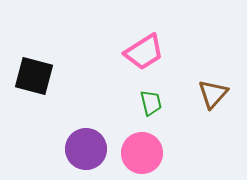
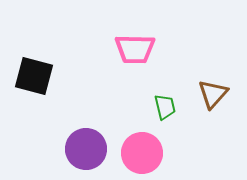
pink trapezoid: moved 9 px left, 3 px up; rotated 33 degrees clockwise
green trapezoid: moved 14 px right, 4 px down
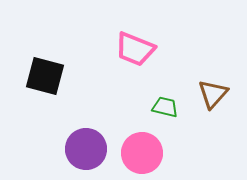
pink trapezoid: rotated 21 degrees clockwise
black square: moved 11 px right
green trapezoid: rotated 64 degrees counterclockwise
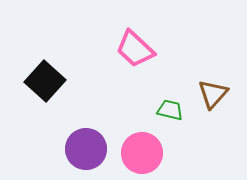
pink trapezoid: rotated 21 degrees clockwise
black square: moved 5 px down; rotated 27 degrees clockwise
green trapezoid: moved 5 px right, 3 px down
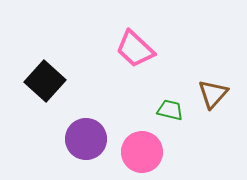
purple circle: moved 10 px up
pink circle: moved 1 px up
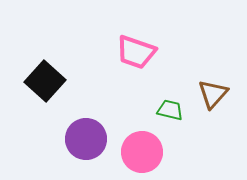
pink trapezoid: moved 1 px right, 3 px down; rotated 24 degrees counterclockwise
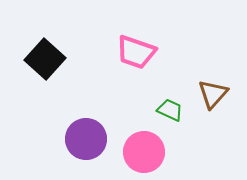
black square: moved 22 px up
green trapezoid: rotated 12 degrees clockwise
pink circle: moved 2 px right
